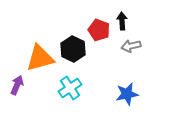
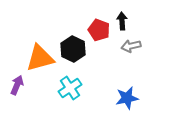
blue star: moved 4 px down
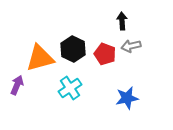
red pentagon: moved 6 px right, 24 px down
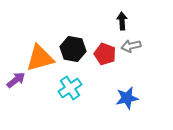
black hexagon: rotated 15 degrees counterclockwise
purple arrow: moved 1 px left, 5 px up; rotated 30 degrees clockwise
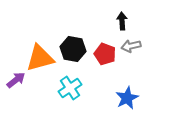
blue star: rotated 15 degrees counterclockwise
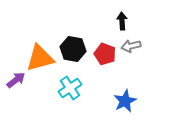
blue star: moved 2 px left, 3 px down
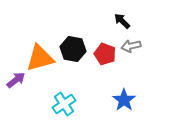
black arrow: rotated 42 degrees counterclockwise
cyan cross: moved 6 px left, 16 px down
blue star: moved 1 px left, 1 px up; rotated 10 degrees counterclockwise
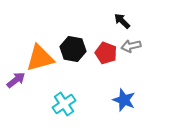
red pentagon: moved 1 px right, 1 px up
blue star: rotated 15 degrees counterclockwise
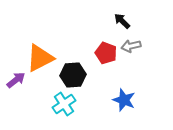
black hexagon: moved 26 px down; rotated 15 degrees counterclockwise
orange triangle: rotated 12 degrees counterclockwise
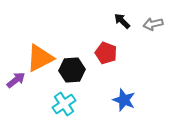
gray arrow: moved 22 px right, 22 px up
black hexagon: moved 1 px left, 5 px up
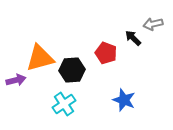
black arrow: moved 11 px right, 17 px down
orange triangle: rotated 12 degrees clockwise
purple arrow: rotated 24 degrees clockwise
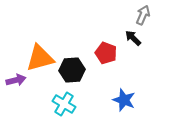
gray arrow: moved 10 px left, 9 px up; rotated 126 degrees clockwise
cyan cross: rotated 25 degrees counterclockwise
